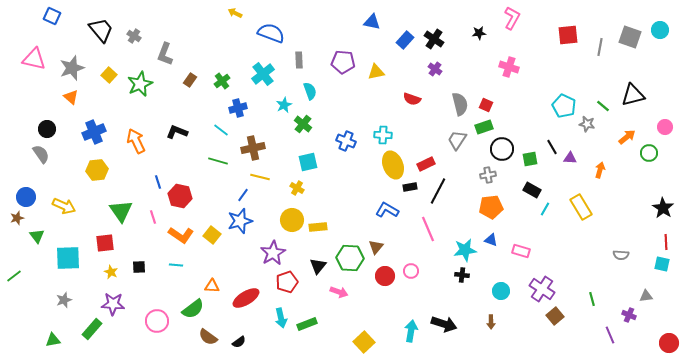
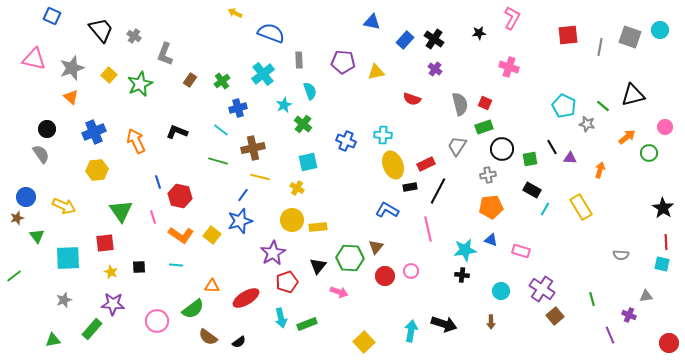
red square at (486, 105): moved 1 px left, 2 px up
gray trapezoid at (457, 140): moved 6 px down
pink line at (428, 229): rotated 10 degrees clockwise
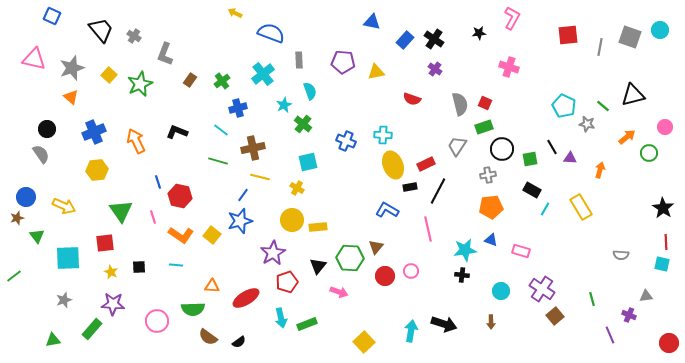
green semicircle at (193, 309): rotated 35 degrees clockwise
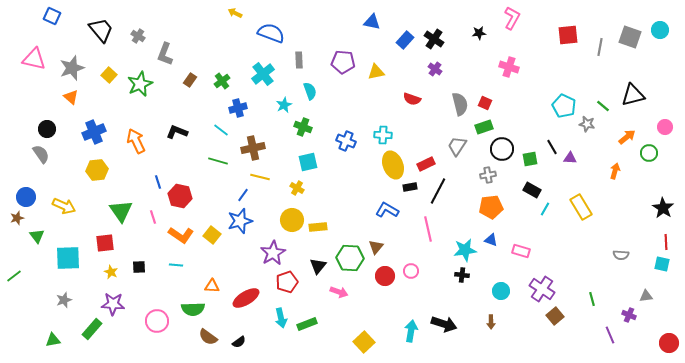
gray cross at (134, 36): moved 4 px right
green cross at (303, 124): moved 3 px down; rotated 18 degrees counterclockwise
orange arrow at (600, 170): moved 15 px right, 1 px down
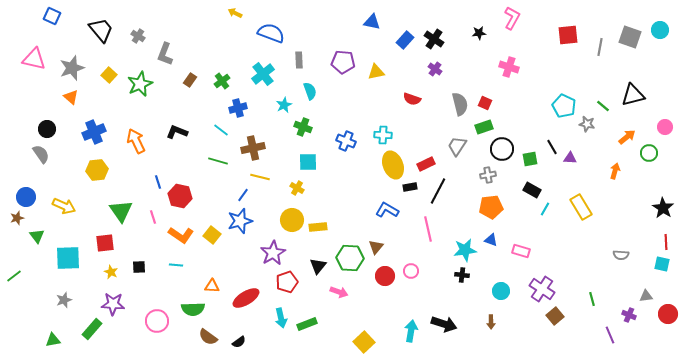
cyan square at (308, 162): rotated 12 degrees clockwise
red circle at (669, 343): moved 1 px left, 29 px up
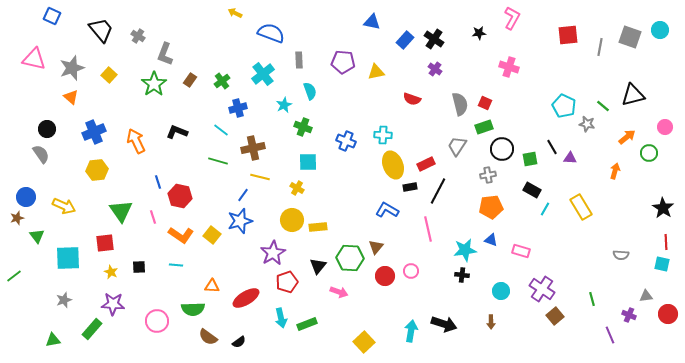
green star at (140, 84): moved 14 px right; rotated 10 degrees counterclockwise
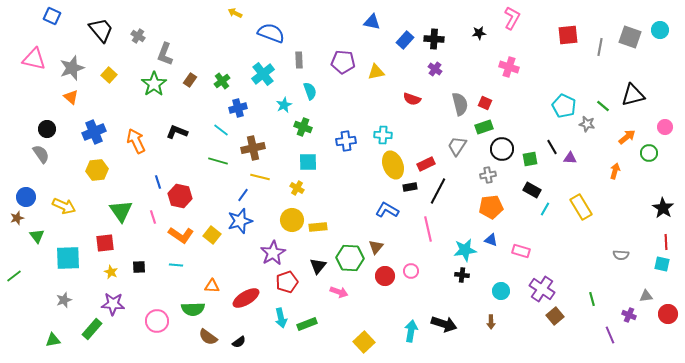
black cross at (434, 39): rotated 30 degrees counterclockwise
blue cross at (346, 141): rotated 30 degrees counterclockwise
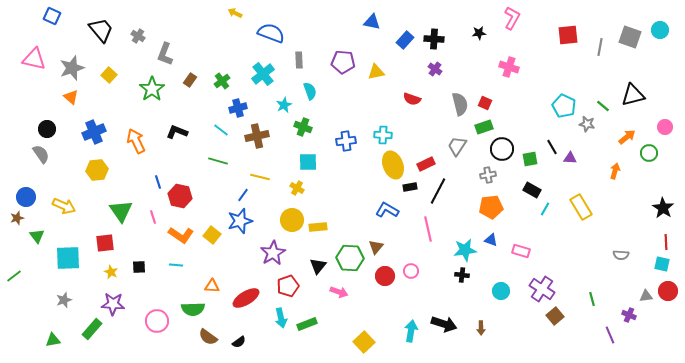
green star at (154, 84): moved 2 px left, 5 px down
brown cross at (253, 148): moved 4 px right, 12 px up
red pentagon at (287, 282): moved 1 px right, 4 px down
red circle at (668, 314): moved 23 px up
brown arrow at (491, 322): moved 10 px left, 6 px down
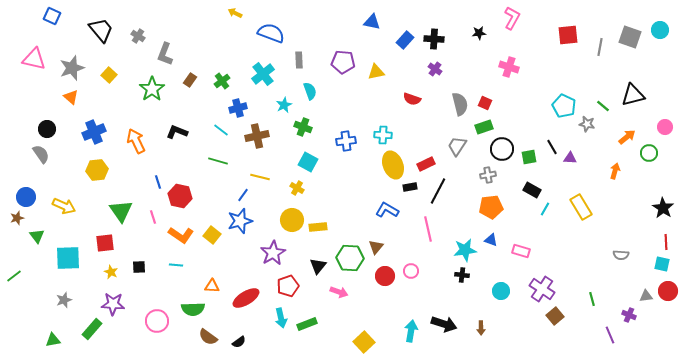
green square at (530, 159): moved 1 px left, 2 px up
cyan square at (308, 162): rotated 30 degrees clockwise
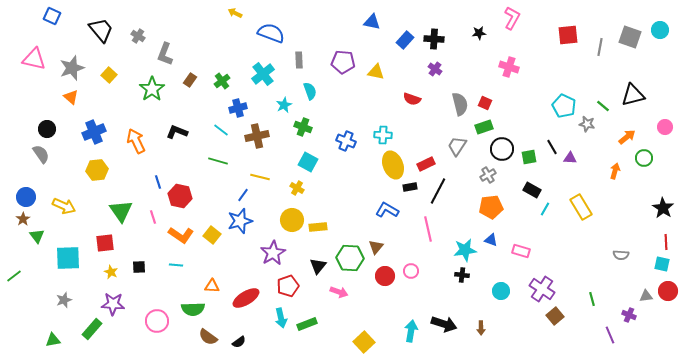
yellow triangle at (376, 72): rotated 24 degrees clockwise
blue cross at (346, 141): rotated 30 degrees clockwise
green circle at (649, 153): moved 5 px left, 5 px down
gray cross at (488, 175): rotated 21 degrees counterclockwise
brown star at (17, 218): moved 6 px right, 1 px down; rotated 16 degrees counterclockwise
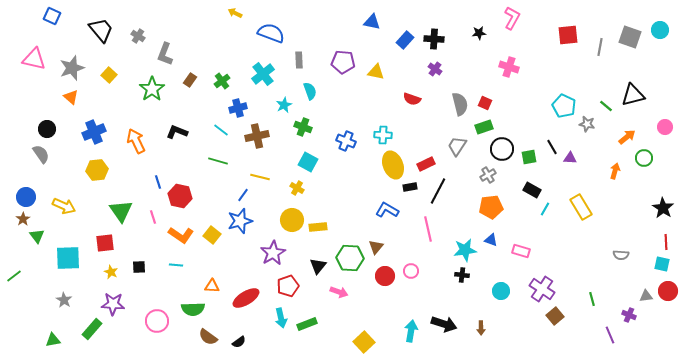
green line at (603, 106): moved 3 px right
gray star at (64, 300): rotated 21 degrees counterclockwise
